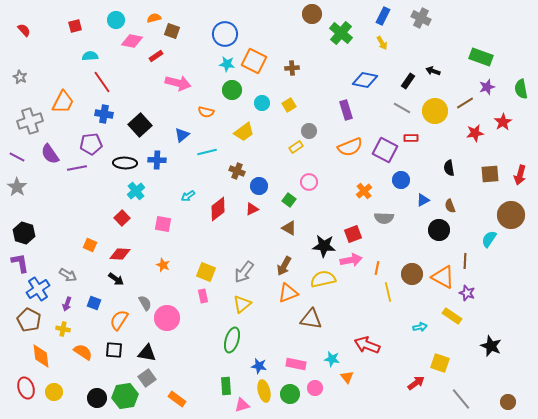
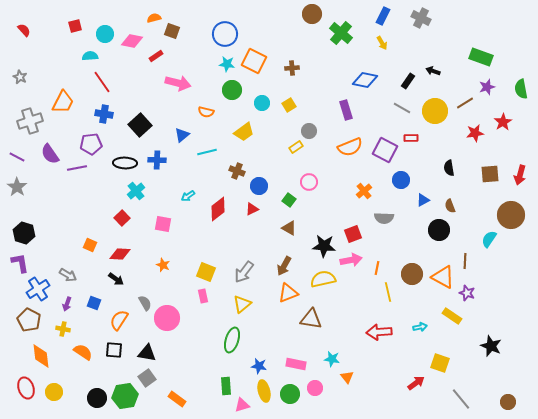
cyan circle at (116, 20): moved 11 px left, 14 px down
red arrow at (367, 345): moved 12 px right, 13 px up; rotated 25 degrees counterclockwise
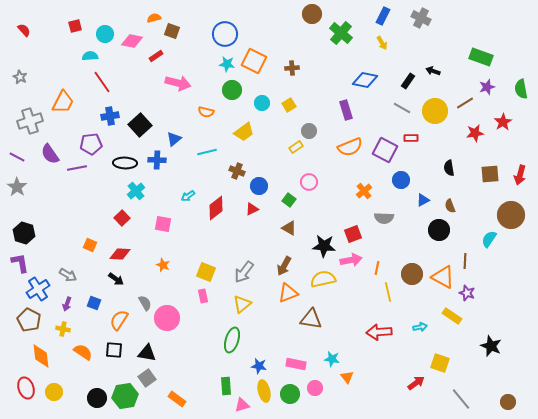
blue cross at (104, 114): moved 6 px right, 2 px down; rotated 18 degrees counterclockwise
blue triangle at (182, 135): moved 8 px left, 4 px down
red diamond at (218, 209): moved 2 px left, 1 px up
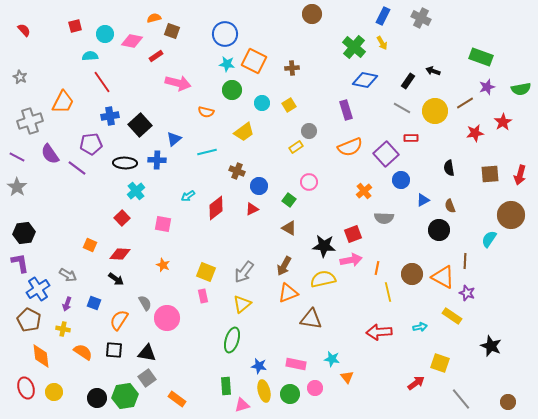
green cross at (341, 33): moved 13 px right, 14 px down
green semicircle at (521, 89): rotated 90 degrees counterclockwise
purple square at (385, 150): moved 1 px right, 4 px down; rotated 20 degrees clockwise
purple line at (77, 168): rotated 48 degrees clockwise
black hexagon at (24, 233): rotated 25 degrees counterclockwise
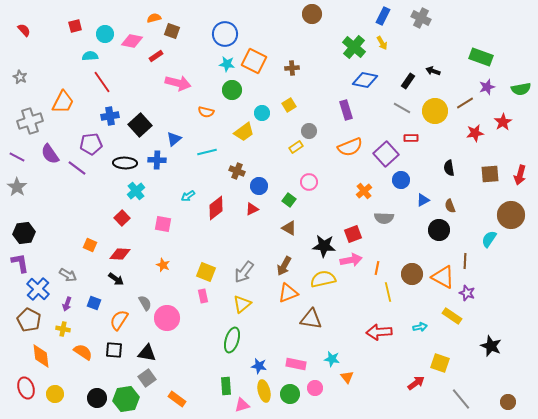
cyan circle at (262, 103): moved 10 px down
blue cross at (38, 289): rotated 15 degrees counterclockwise
yellow circle at (54, 392): moved 1 px right, 2 px down
green hexagon at (125, 396): moved 1 px right, 3 px down
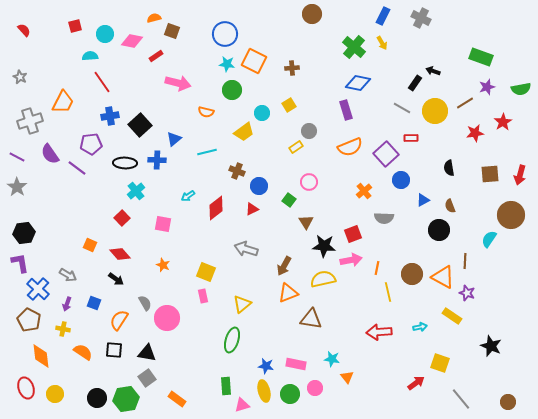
blue diamond at (365, 80): moved 7 px left, 3 px down
black rectangle at (408, 81): moved 7 px right, 2 px down
brown triangle at (289, 228): moved 17 px right, 6 px up; rotated 28 degrees clockwise
red diamond at (120, 254): rotated 45 degrees clockwise
gray arrow at (244, 272): moved 2 px right, 23 px up; rotated 70 degrees clockwise
blue star at (259, 366): moved 7 px right
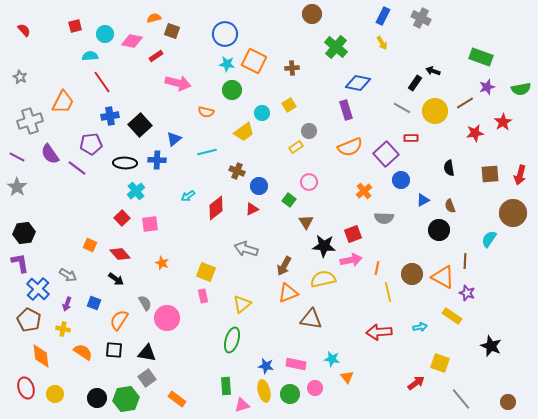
green cross at (354, 47): moved 18 px left
brown circle at (511, 215): moved 2 px right, 2 px up
pink square at (163, 224): moved 13 px left; rotated 18 degrees counterclockwise
orange star at (163, 265): moved 1 px left, 2 px up
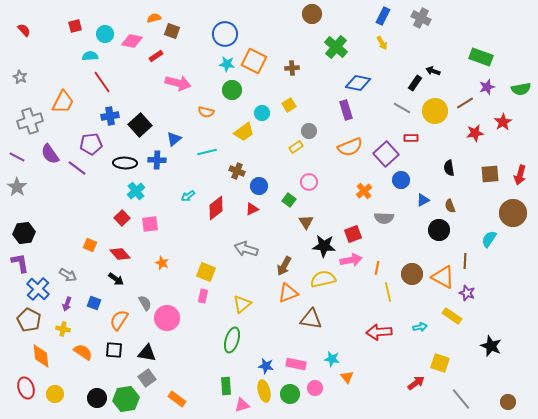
pink rectangle at (203, 296): rotated 24 degrees clockwise
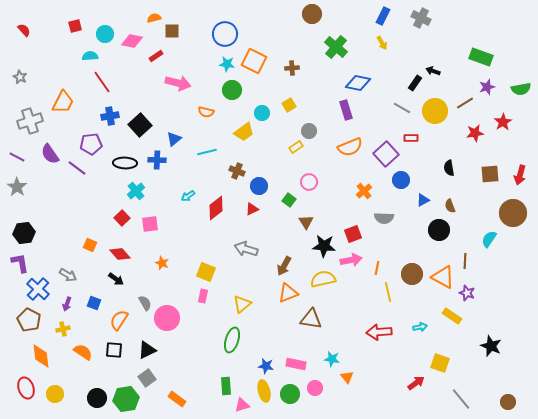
brown square at (172, 31): rotated 21 degrees counterclockwise
yellow cross at (63, 329): rotated 24 degrees counterclockwise
black triangle at (147, 353): moved 3 px up; rotated 36 degrees counterclockwise
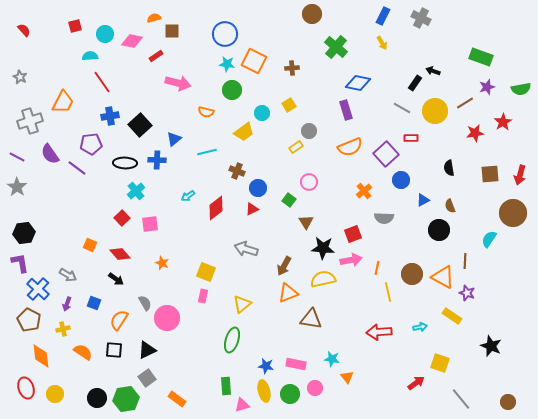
blue circle at (259, 186): moved 1 px left, 2 px down
black star at (324, 246): moved 1 px left, 2 px down
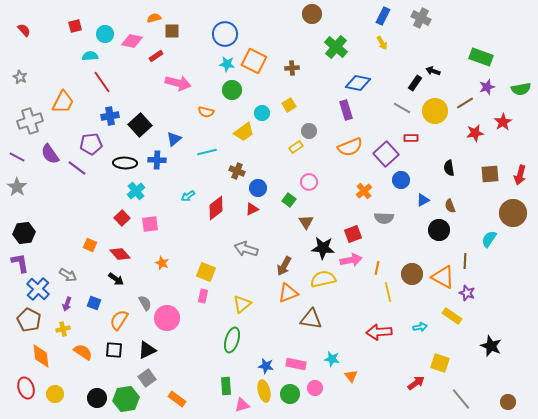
orange triangle at (347, 377): moved 4 px right, 1 px up
